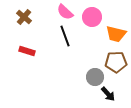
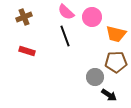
pink semicircle: moved 1 px right
brown cross: rotated 28 degrees clockwise
black arrow: moved 1 px right, 1 px down; rotated 14 degrees counterclockwise
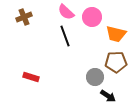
red rectangle: moved 4 px right, 26 px down
black arrow: moved 1 px left, 1 px down
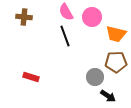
pink semicircle: rotated 18 degrees clockwise
brown cross: rotated 28 degrees clockwise
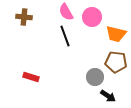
brown pentagon: rotated 10 degrees clockwise
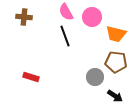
black arrow: moved 7 px right
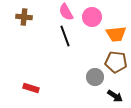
orange trapezoid: rotated 20 degrees counterclockwise
red rectangle: moved 11 px down
